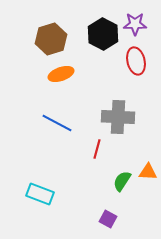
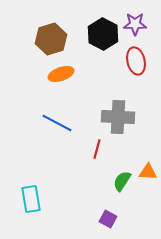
cyan rectangle: moved 9 px left, 5 px down; rotated 60 degrees clockwise
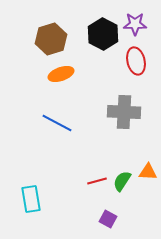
gray cross: moved 6 px right, 5 px up
red line: moved 32 px down; rotated 60 degrees clockwise
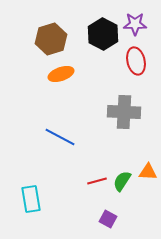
blue line: moved 3 px right, 14 px down
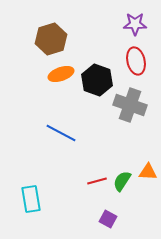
black hexagon: moved 6 px left, 46 px down; rotated 8 degrees counterclockwise
gray cross: moved 6 px right, 7 px up; rotated 16 degrees clockwise
blue line: moved 1 px right, 4 px up
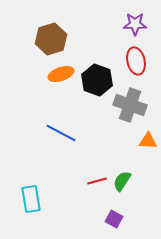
orange triangle: moved 31 px up
purple square: moved 6 px right
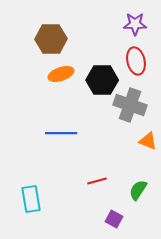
brown hexagon: rotated 16 degrees clockwise
black hexagon: moved 5 px right; rotated 20 degrees counterclockwise
blue line: rotated 28 degrees counterclockwise
orange triangle: rotated 18 degrees clockwise
green semicircle: moved 16 px right, 9 px down
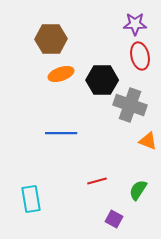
red ellipse: moved 4 px right, 5 px up
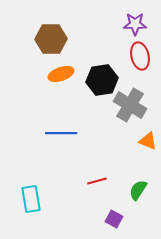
black hexagon: rotated 8 degrees counterclockwise
gray cross: rotated 12 degrees clockwise
